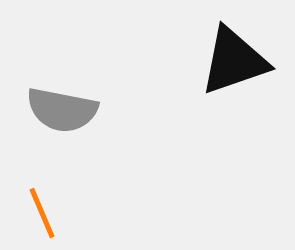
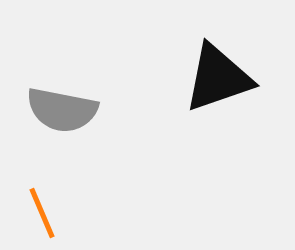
black triangle: moved 16 px left, 17 px down
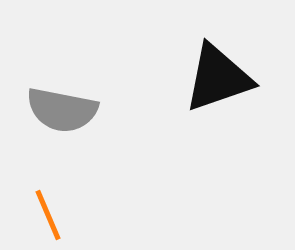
orange line: moved 6 px right, 2 px down
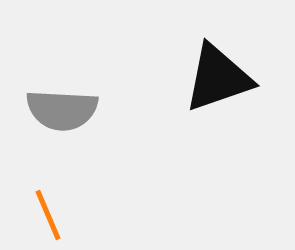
gray semicircle: rotated 8 degrees counterclockwise
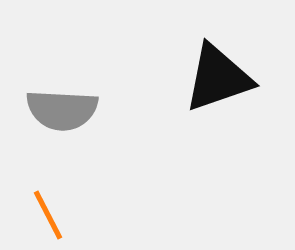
orange line: rotated 4 degrees counterclockwise
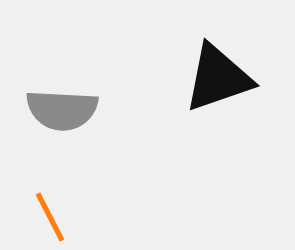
orange line: moved 2 px right, 2 px down
